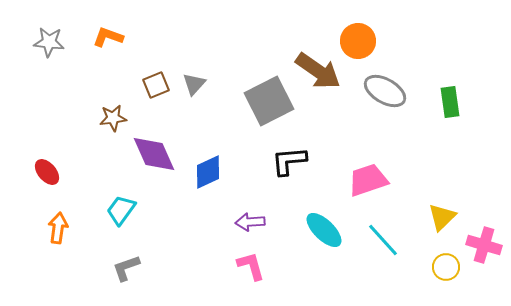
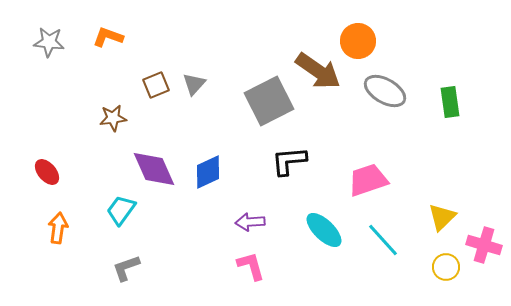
purple diamond: moved 15 px down
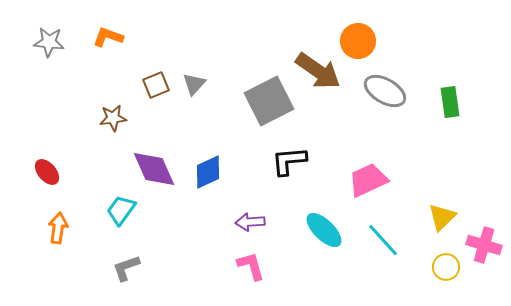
pink trapezoid: rotated 6 degrees counterclockwise
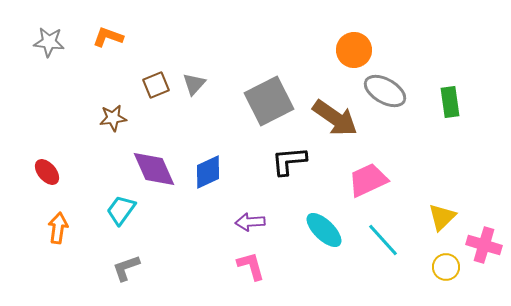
orange circle: moved 4 px left, 9 px down
brown arrow: moved 17 px right, 47 px down
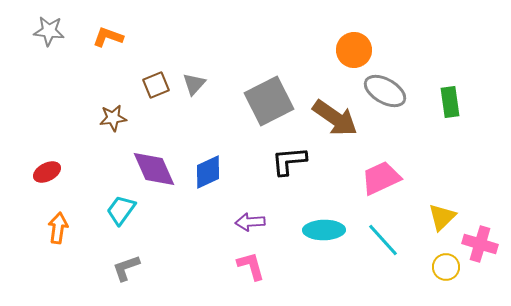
gray star: moved 11 px up
red ellipse: rotated 76 degrees counterclockwise
pink trapezoid: moved 13 px right, 2 px up
cyan ellipse: rotated 45 degrees counterclockwise
pink cross: moved 4 px left, 1 px up
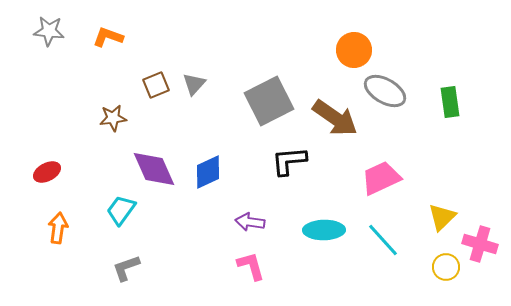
purple arrow: rotated 12 degrees clockwise
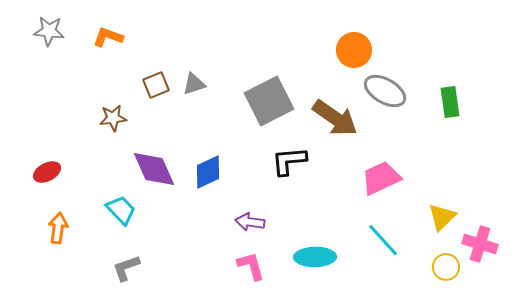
gray triangle: rotated 30 degrees clockwise
cyan trapezoid: rotated 100 degrees clockwise
cyan ellipse: moved 9 px left, 27 px down
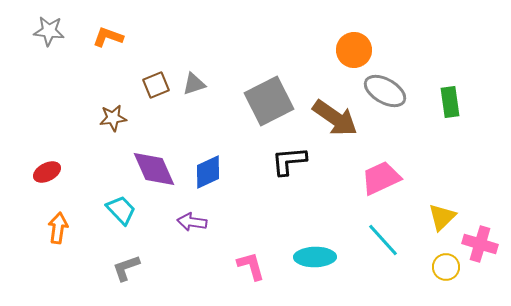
purple arrow: moved 58 px left
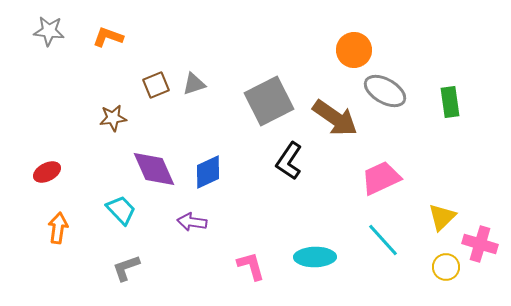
black L-shape: rotated 51 degrees counterclockwise
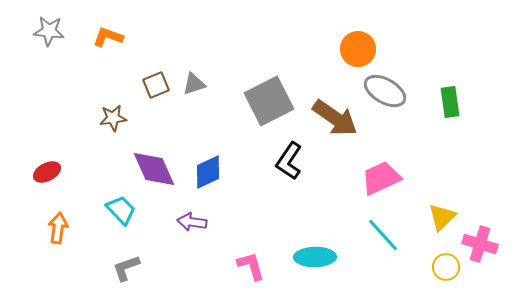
orange circle: moved 4 px right, 1 px up
cyan line: moved 5 px up
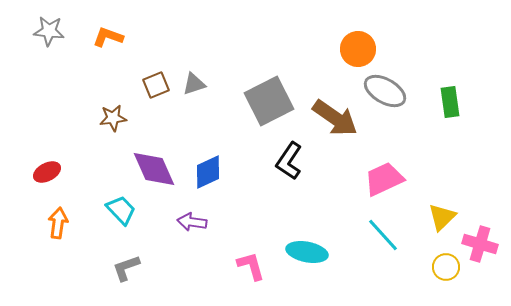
pink trapezoid: moved 3 px right, 1 px down
orange arrow: moved 5 px up
cyan ellipse: moved 8 px left, 5 px up; rotated 12 degrees clockwise
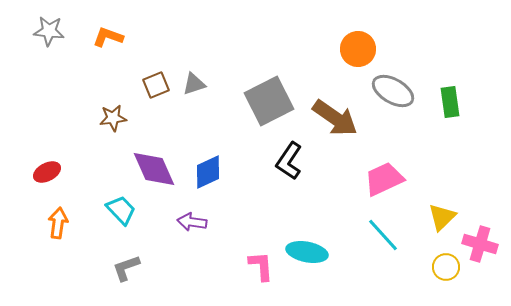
gray ellipse: moved 8 px right
pink L-shape: moved 10 px right; rotated 12 degrees clockwise
